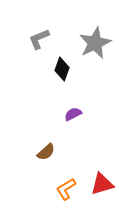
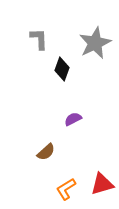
gray L-shape: rotated 110 degrees clockwise
purple semicircle: moved 5 px down
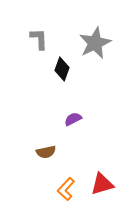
brown semicircle: rotated 30 degrees clockwise
orange L-shape: rotated 15 degrees counterclockwise
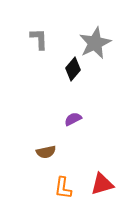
black diamond: moved 11 px right; rotated 20 degrees clockwise
orange L-shape: moved 3 px left, 1 px up; rotated 35 degrees counterclockwise
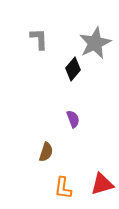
purple semicircle: rotated 96 degrees clockwise
brown semicircle: rotated 60 degrees counterclockwise
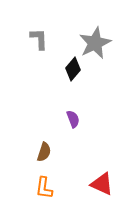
brown semicircle: moved 2 px left
red triangle: rotated 40 degrees clockwise
orange L-shape: moved 19 px left
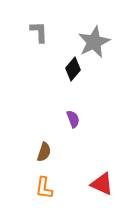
gray L-shape: moved 7 px up
gray star: moved 1 px left, 1 px up
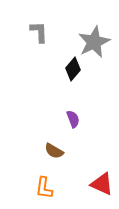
brown semicircle: moved 10 px right, 1 px up; rotated 102 degrees clockwise
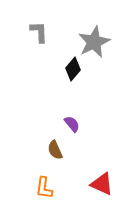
purple semicircle: moved 1 px left, 5 px down; rotated 18 degrees counterclockwise
brown semicircle: moved 1 px right, 1 px up; rotated 36 degrees clockwise
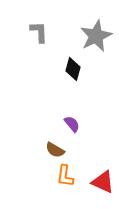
gray star: moved 2 px right, 6 px up
black diamond: rotated 25 degrees counterclockwise
brown semicircle: rotated 36 degrees counterclockwise
red triangle: moved 1 px right, 2 px up
orange L-shape: moved 21 px right, 12 px up
